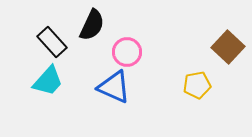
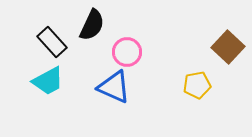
cyan trapezoid: rotated 20 degrees clockwise
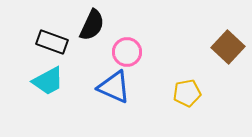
black rectangle: rotated 28 degrees counterclockwise
yellow pentagon: moved 10 px left, 8 px down
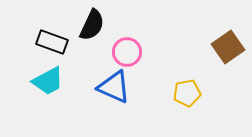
brown square: rotated 12 degrees clockwise
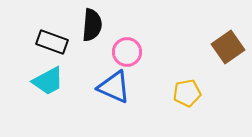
black semicircle: rotated 20 degrees counterclockwise
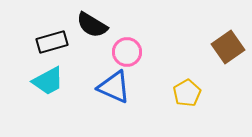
black semicircle: rotated 116 degrees clockwise
black rectangle: rotated 36 degrees counterclockwise
yellow pentagon: rotated 20 degrees counterclockwise
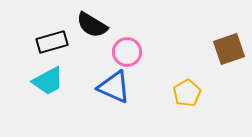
brown square: moved 1 px right, 2 px down; rotated 16 degrees clockwise
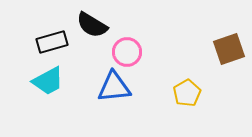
blue triangle: rotated 30 degrees counterclockwise
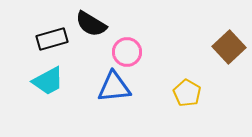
black semicircle: moved 1 px left, 1 px up
black rectangle: moved 3 px up
brown square: moved 2 px up; rotated 24 degrees counterclockwise
yellow pentagon: rotated 12 degrees counterclockwise
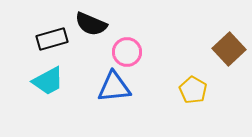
black semicircle: rotated 8 degrees counterclockwise
brown square: moved 2 px down
yellow pentagon: moved 6 px right, 3 px up
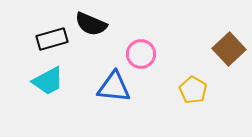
pink circle: moved 14 px right, 2 px down
blue triangle: rotated 12 degrees clockwise
